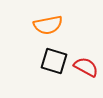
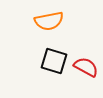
orange semicircle: moved 1 px right, 4 px up
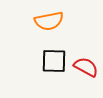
black square: rotated 16 degrees counterclockwise
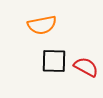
orange semicircle: moved 7 px left, 4 px down
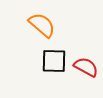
orange semicircle: rotated 128 degrees counterclockwise
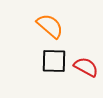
orange semicircle: moved 8 px right, 1 px down
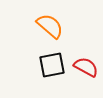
black square: moved 2 px left, 4 px down; rotated 12 degrees counterclockwise
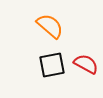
red semicircle: moved 3 px up
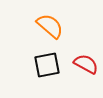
black square: moved 5 px left
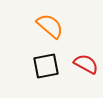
black square: moved 1 px left, 1 px down
